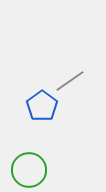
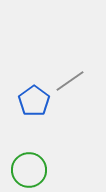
blue pentagon: moved 8 px left, 5 px up
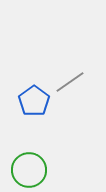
gray line: moved 1 px down
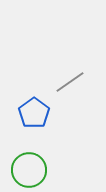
blue pentagon: moved 12 px down
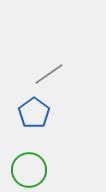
gray line: moved 21 px left, 8 px up
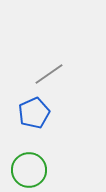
blue pentagon: rotated 12 degrees clockwise
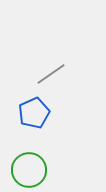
gray line: moved 2 px right
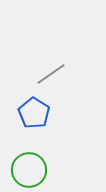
blue pentagon: rotated 16 degrees counterclockwise
